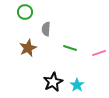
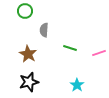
green circle: moved 1 px up
gray semicircle: moved 2 px left, 1 px down
brown star: moved 6 px down; rotated 18 degrees counterclockwise
black star: moved 24 px left; rotated 12 degrees clockwise
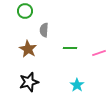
green line: rotated 16 degrees counterclockwise
brown star: moved 5 px up
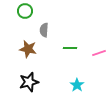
brown star: rotated 18 degrees counterclockwise
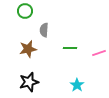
brown star: rotated 24 degrees counterclockwise
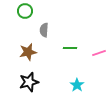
brown star: moved 3 px down
